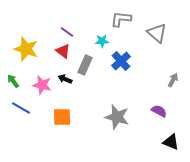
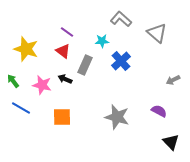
gray L-shape: rotated 35 degrees clockwise
gray arrow: rotated 144 degrees counterclockwise
black triangle: rotated 24 degrees clockwise
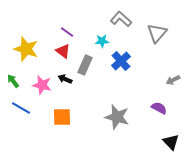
gray triangle: rotated 30 degrees clockwise
purple semicircle: moved 3 px up
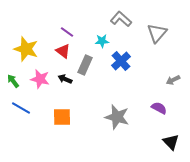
pink star: moved 2 px left, 6 px up
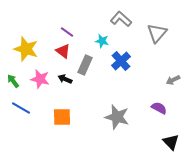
cyan star: rotated 16 degrees clockwise
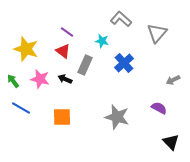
blue cross: moved 3 px right, 2 px down
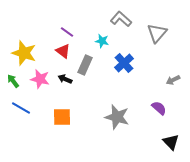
yellow star: moved 2 px left, 4 px down
purple semicircle: rotated 14 degrees clockwise
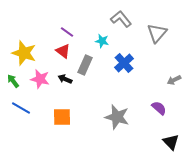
gray L-shape: rotated 10 degrees clockwise
gray arrow: moved 1 px right
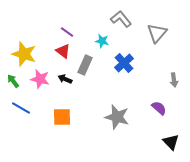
yellow star: moved 1 px down
gray arrow: rotated 72 degrees counterclockwise
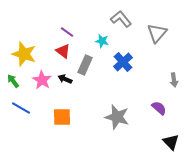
blue cross: moved 1 px left, 1 px up
pink star: moved 2 px right, 1 px down; rotated 18 degrees clockwise
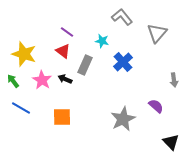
gray L-shape: moved 1 px right, 2 px up
purple semicircle: moved 3 px left, 2 px up
gray star: moved 6 px right, 2 px down; rotated 30 degrees clockwise
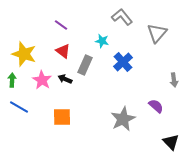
purple line: moved 6 px left, 7 px up
green arrow: moved 1 px left, 1 px up; rotated 40 degrees clockwise
blue line: moved 2 px left, 1 px up
